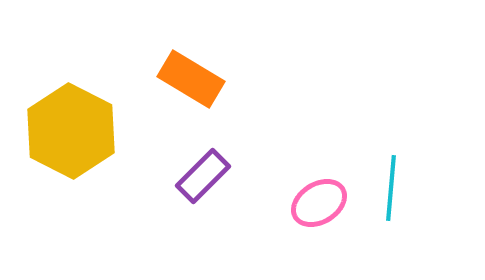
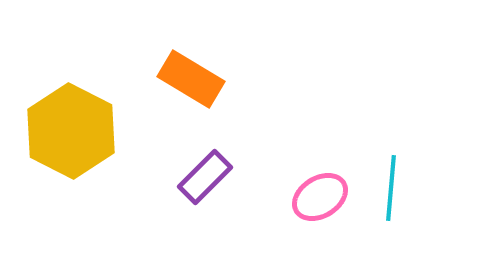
purple rectangle: moved 2 px right, 1 px down
pink ellipse: moved 1 px right, 6 px up
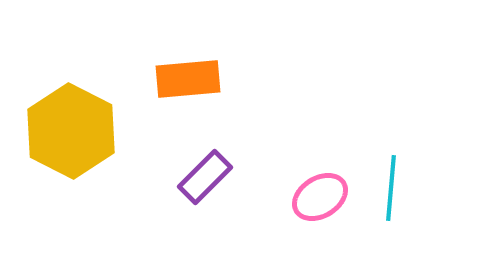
orange rectangle: moved 3 px left; rotated 36 degrees counterclockwise
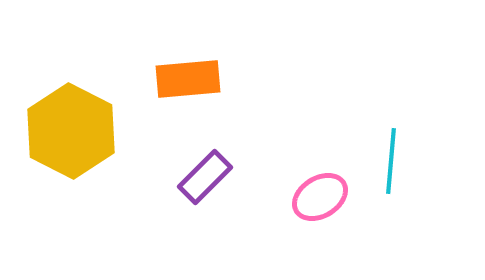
cyan line: moved 27 px up
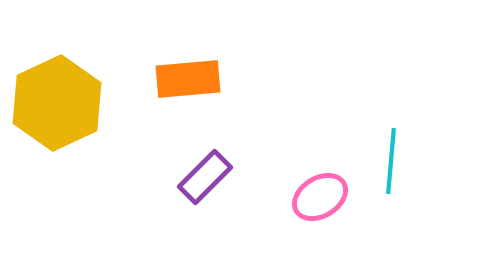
yellow hexagon: moved 14 px left, 28 px up; rotated 8 degrees clockwise
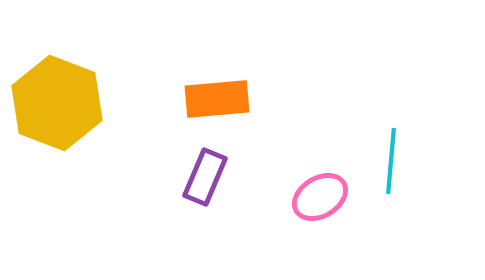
orange rectangle: moved 29 px right, 20 px down
yellow hexagon: rotated 14 degrees counterclockwise
purple rectangle: rotated 22 degrees counterclockwise
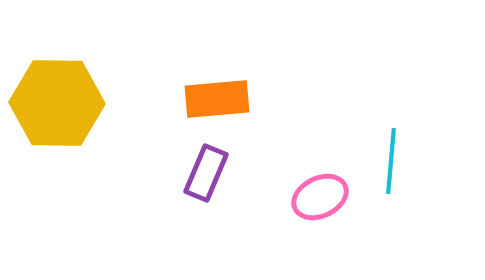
yellow hexagon: rotated 20 degrees counterclockwise
purple rectangle: moved 1 px right, 4 px up
pink ellipse: rotated 6 degrees clockwise
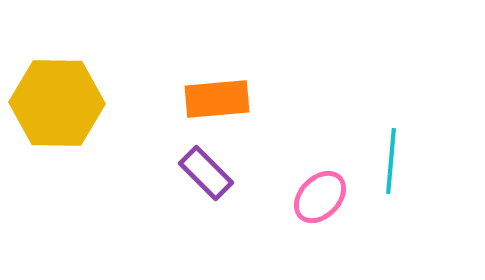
purple rectangle: rotated 68 degrees counterclockwise
pink ellipse: rotated 20 degrees counterclockwise
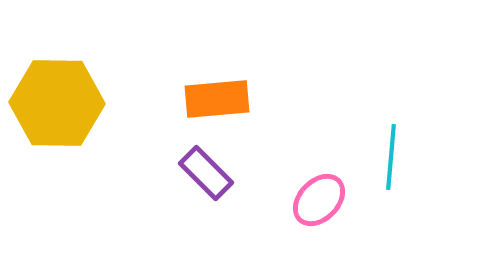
cyan line: moved 4 px up
pink ellipse: moved 1 px left, 3 px down
